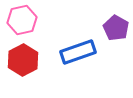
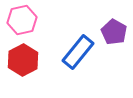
purple pentagon: moved 2 px left, 4 px down
blue rectangle: rotated 32 degrees counterclockwise
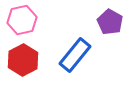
purple pentagon: moved 4 px left, 10 px up
blue rectangle: moved 3 px left, 3 px down
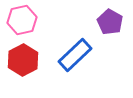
blue rectangle: rotated 8 degrees clockwise
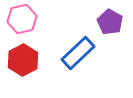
pink hexagon: moved 1 px up
blue rectangle: moved 3 px right, 2 px up
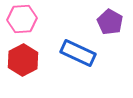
pink hexagon: rotated 8 degrees clockwise
blue rectangle: rotated 68 degrees clockwise
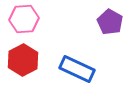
pink hexagon: moved 2 px right
blue rectangle: moved 1 px left, 16 px down
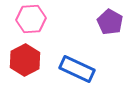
pink hexagon: moved 7 px right
red hexagon: moved 2 px right
